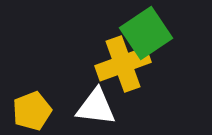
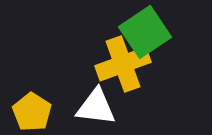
green square: moved 1 px left, 1 px up
yellow pentagon: moved 1 px down; rotated 18 degrees counterclockwise
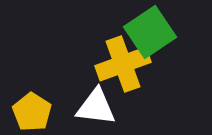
green square: moved 5 px right
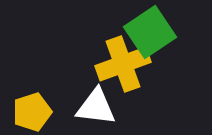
yellow pentagon: rotated 21 degrees clockwise
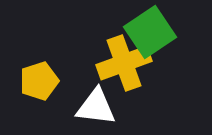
yellow cross: moved 1 px right, 1 px up
yellow pentagon: moved 7 px right, 31 px up
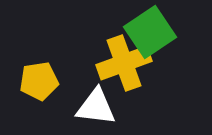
yellow pentagon: rotated 9 degrees clockwise
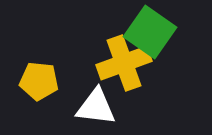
green square: rotated 21 degrees counterclockwise
yellow pentagon: rotated 15 degrees clockwise
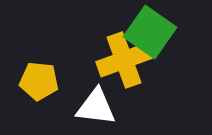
yellow cross: moved 3 px up
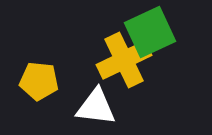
green square: rotated 30 degrees clockwise
yellow cross: rotated 6 degrees counterclockwise
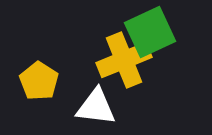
yellow cross: rotated 4 degrees clockwise
yellow pentagon: rotated 27 degrees clockwise
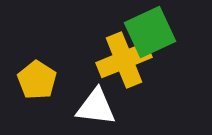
yellow pentagon: moved 2 px left, 1 px up
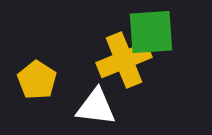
green square: moved 1 px right; rotated 21 degrees clockwise
